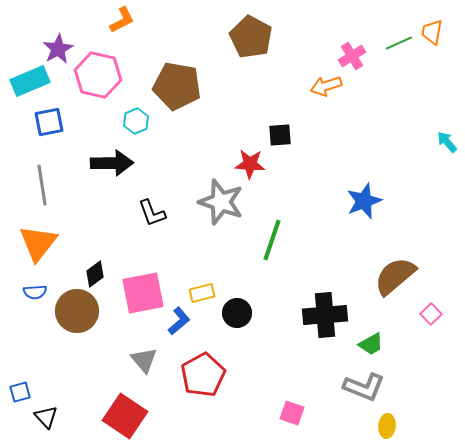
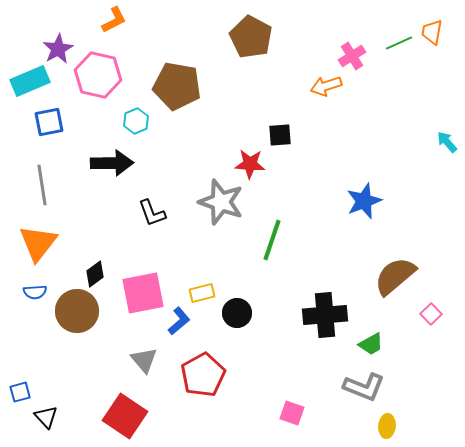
orange L-shape at (122, 20): moved 8 px left
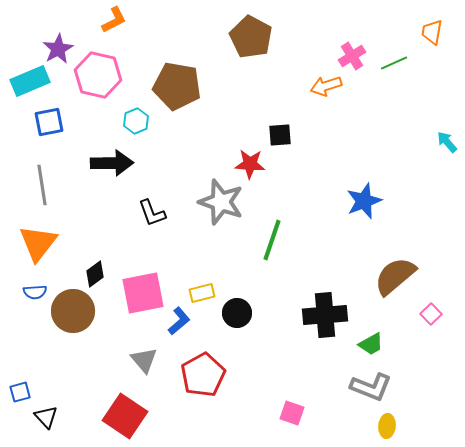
green line at (399, 43): moved 5 px left, 20 px down
brown circle at (77, 311): moved 4 px left
gray L-shape at (364, 387): moved 7 px right
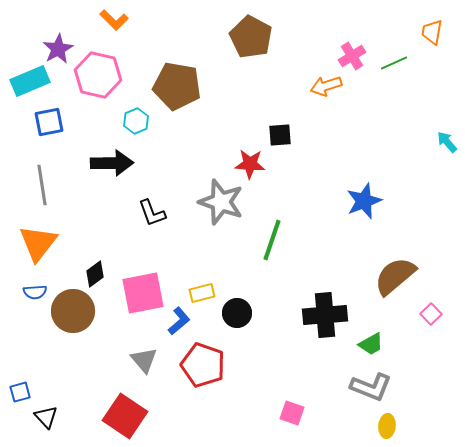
orange L-shape at (114, 20): rotated 72 degrees clockwise
red pentagon at (203, 375): moved 10 px up; rotated 24 degrees counterclockwise
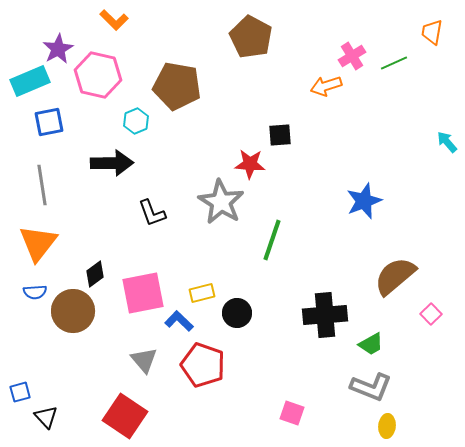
gray star at (221, 202): rotated 12 degrees clockwise
blue L-shape at (179, 321): rotated 96 degrees counterclockwise
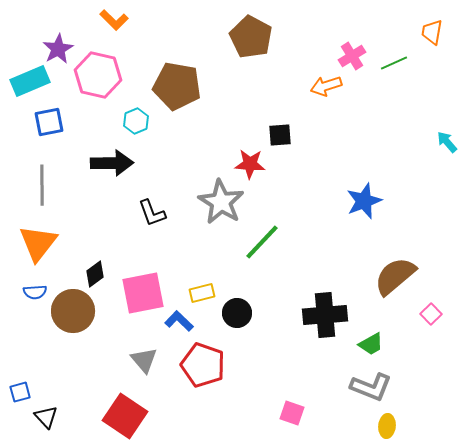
gray line at (42, 185): rotated 9 degrees clockwise
green line at (272, 240): moved 10 px left, 2 px down; rotated 24 degrees clockwise
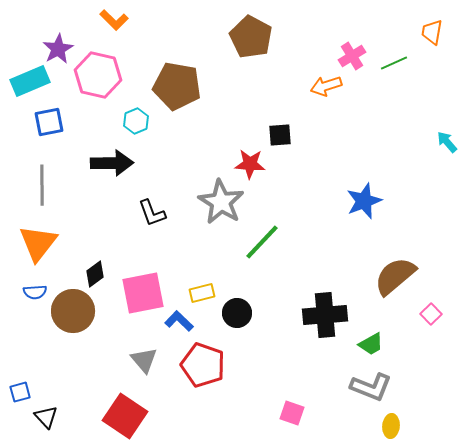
yellow ellipse at (387, 426): moved 4 px right
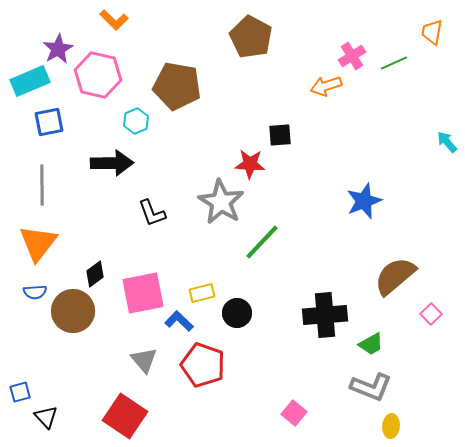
pink square at (292, 413): moved 2 px right; rotated 20 degrees clockwise
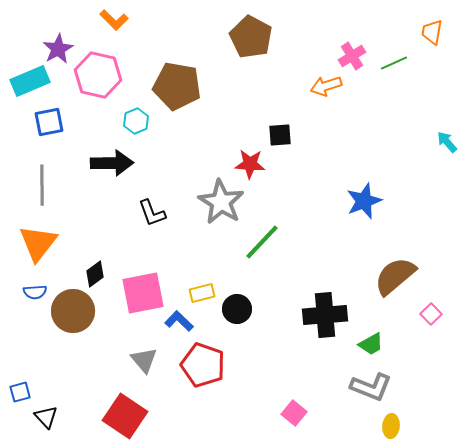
black circle at (237, 313): moved 4 px up
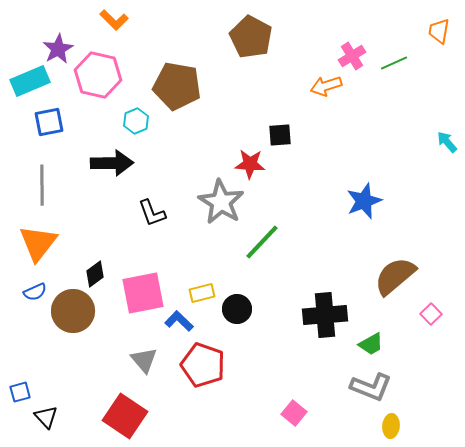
orange trapezoid at (432, 32): moved 7 px right, 1 px up
blue semicircle at (35, 292): rotated 20 degrees counterclockwise
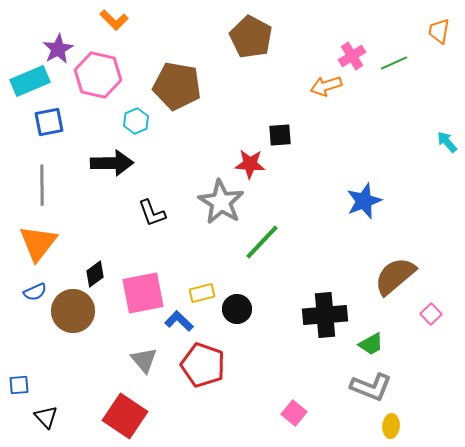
blue square at (20, 392): moved 1 px left, 7 px up; rotated 10 degrees clockwise
